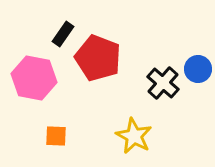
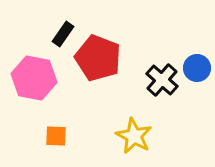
blue circle: moved 1 px left, 1 px up
black cross: moved 1 px left, 3 px up
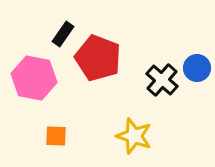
yellow star: rotated 9 degrees counterclockwise
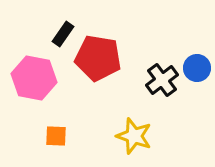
red pentagon: rotated 12 degrees counterclockwise
black cross: rotated 12 degrees clockwise
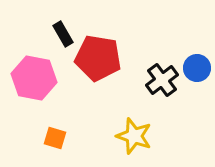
black rectangle: rotated 65 degrees counterclockwise
orange square: moved 1 px left, 2 px down; rotated 15 degrees clockwise
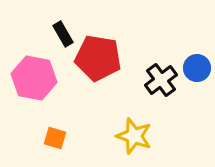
black cross: moved 1 px left
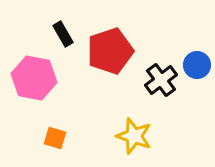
red pentagon: moved 12 px right, 7 px up; rotated 27 degrees counterclockwise
blue circle: moved 3 px up
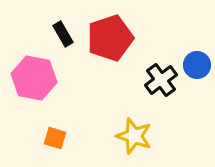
red pentagon: moved 13 px up
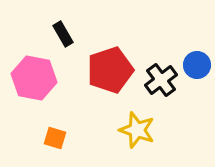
red pentagon: moved 32 px down
yellow star: moved 3 px right, 6 px up
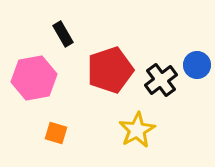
pink hexagon: rotated 21 degrees counterclockwise
yellow star: rotated 24 degrees clockwise
orange square: moved 1 px right, 5 px up
